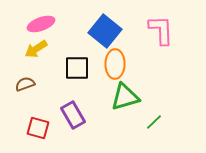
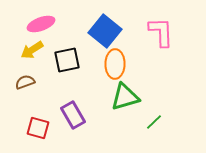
pink L-shape: moved 2 px down
yellow arrow: moved 4 px left, 1 px down
black square: moved 10 px left, 8 px up; rotated 12 degrees counterclockwise
brown semicircle: moved 2 px up
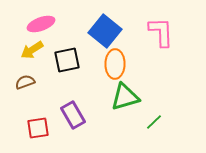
red square: rotated 25 degrees counterclockwise
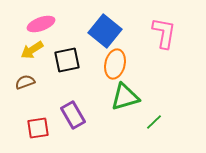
pink L-shape: moved 3 px right, 1 px down; rotated 12 degrees clockwise
orange ellipse: rotated 12 degrees clockwise
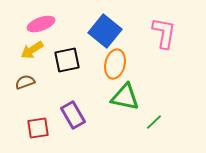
green triangle: rotated 28 degrees clockwise
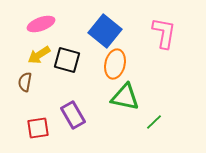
yellow arrow: moved 7 px right, 5 px down
black square: rotated 28 degrees clockwise
brown semicircle: rotated 60 degrees counterclockwise
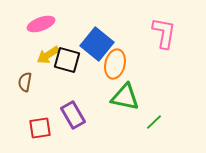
blue square: moved 8 px left, 13 px down
yellow arrow: moved 9 px right
red square: moved 2 px right
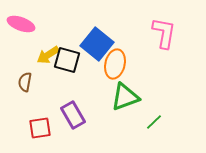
pink ellipse: moved 20 px left; rotated 40 degrees clockwise
green triangle: rotated 32 degrees counterclockwise
